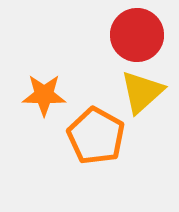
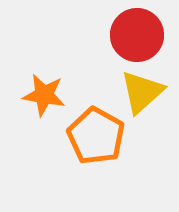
orange star: rotated 9 degrees clockwise
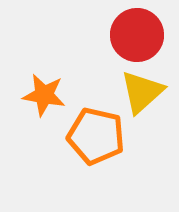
orange pentagon: rotated 16 degrees counterclockwise
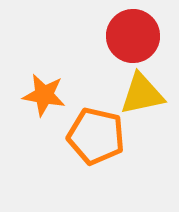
red circle: moved 4 px left, 1 px down
yellow triangle: moved 2 px down; rotated 30 degrees clockwise
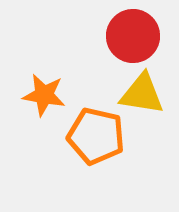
yellow triangle: rotated 21 degrees clockwise
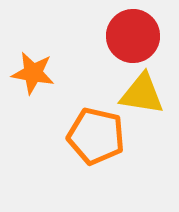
orange star: moved 11 px left, 22 px up
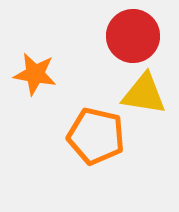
orange star: moved 2 px right, 1 px down
yellow triangle: moved 2 px right
